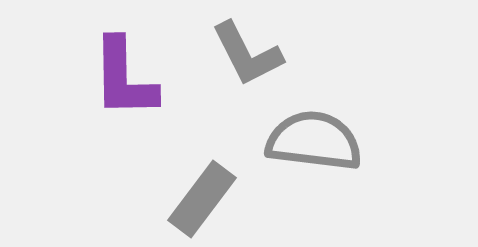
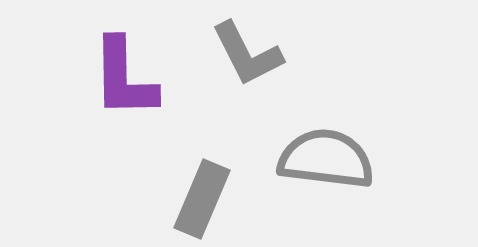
gray semicircle: moved 12 px right, 18 px down
gray rectangle: rotated 14 degrees counterclockwise
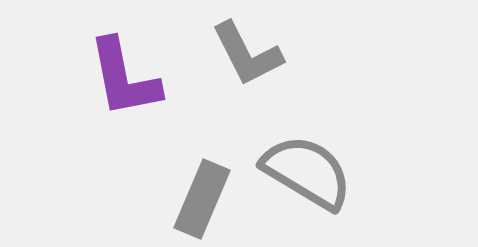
purple L-shape: rotated 10 degrees counterclockwise
gray semicircle: moved 19 px left, 13 px down; rotated 24 degrees clockwise
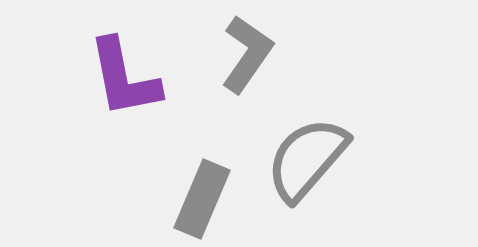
gray L-shape: rotated 118 degrees counterclockwise
gray semicircle: moved 13 px up; rotated 80 degrees counterclockwise
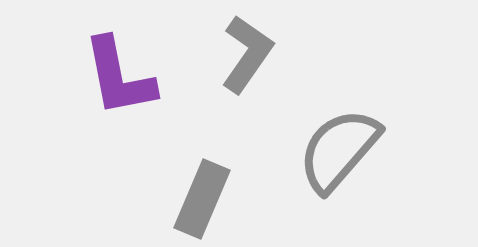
purple L-shape: moved 5 px left, 1 px up
gray semicircle: moved 32 px right, 9 px up
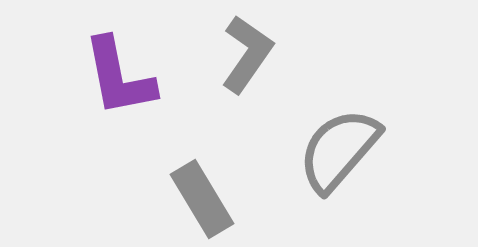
gray rectangle: rotated 54 degrees counterclockwise
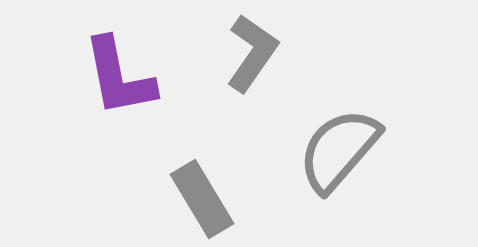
gray L-shape: moved 5 px right, 1 px up
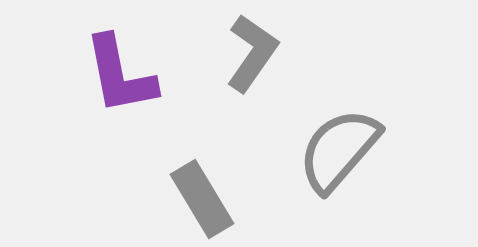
purple L-shape: moved 1 px right, 2 px up
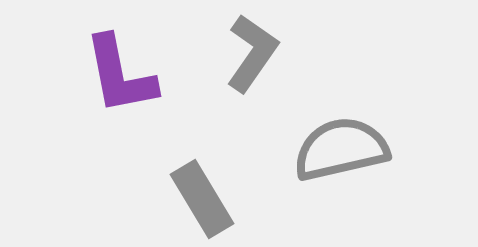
gray semicircle: moved 2 px right, 1 px up; rotated 36 degrees clockwise
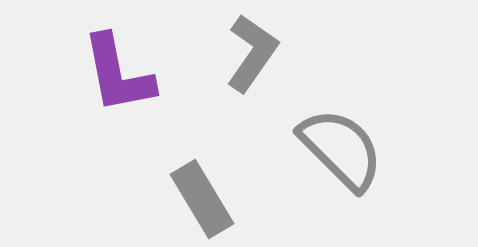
purple L-shape: moved 2 px left, 1 px up
gray semicircle: rotated 58 degrees clockwise
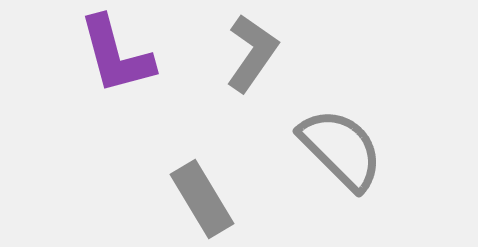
purple L-shape: moved 2 px left, 19 px up; rotated 4 degrees counterclockwise
